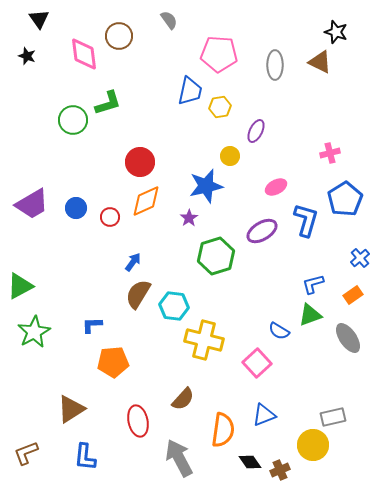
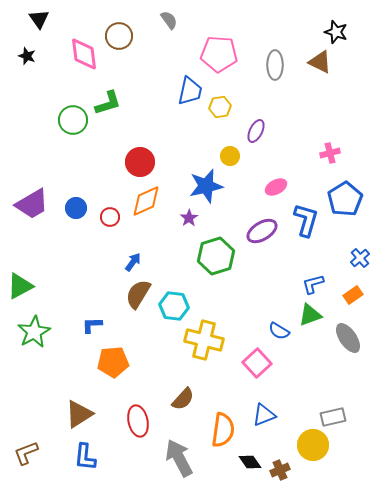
brown triangle at (71, 409): moved 8 px right, 5 px down
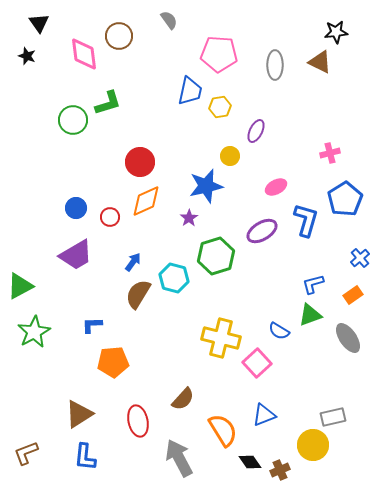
black triangle at (39, 19): moved 4 px down
black star at (336, 32): rotated 25 degrees counterclockwise
purple trapezoid at (32, 204): moved 44 px right, 51 px down
cyan hexagon at (174, 306): moved 28 px up; rotated 8 degrees clockwise
yellow cross at (204, 340): moved 17 px right, 2 px up
orange semicircle at (223, 430): rotated 40 degrees counterclockwise
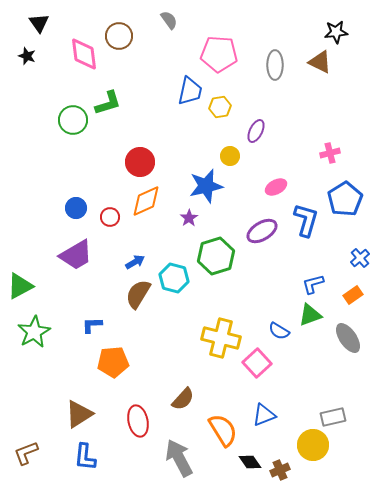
blue arrow at (133, 262): moved 2 px right; rotated 24 degrees clockwise
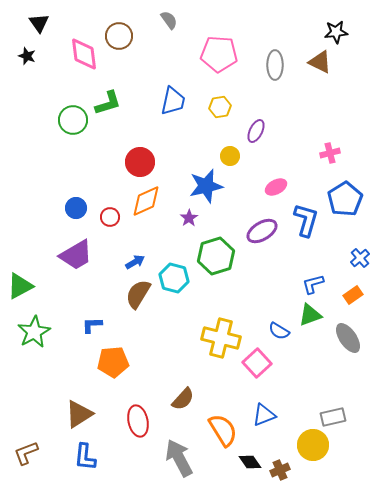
blue trapezoid at (190, 91): moved 17 px left, 10 px down
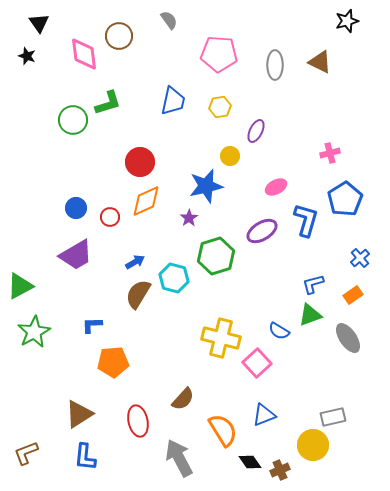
black star at (336, 32): moved 11 px right, 11 px up; rotated 10 degrees counterclockwise
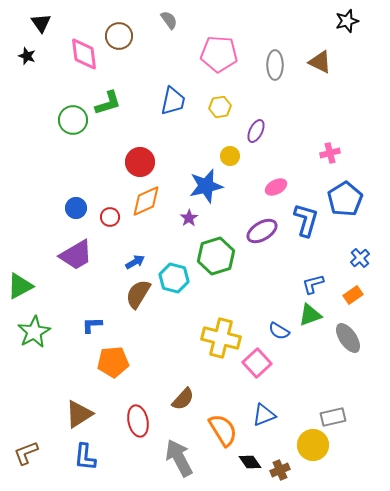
black triangle at (39, 23): moved 2 px right
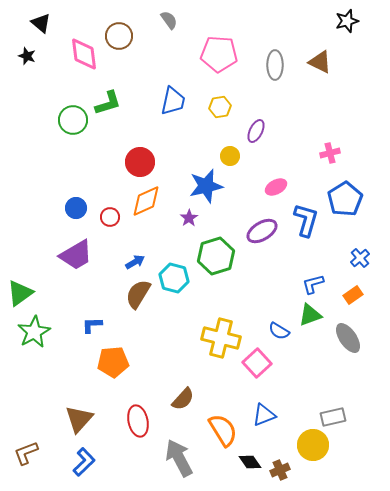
black triangle at (41, 23): rotated 15 degrees counterclockwise
green triangle at (20, 286): moved 7 px down; rotated 8 degrees counterclockwise
brown triangle at (79, 414): moved 5 px down; rotated 16 degrees counterclockwise
blue L-shape at (85, 457): moved 1 px left, 5 px down; rotated 140 degrees counterclockwise
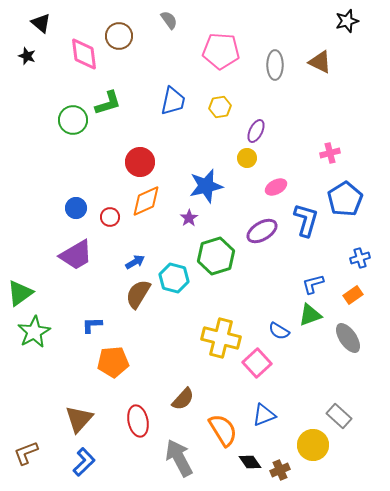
pink pentagon at (219, 54): moved 2 px right, 3 px up
yellow circle at (230, 156): moved 17 px right, 2 px down
blue cross at (360, 258): rotated 24 degrees clockwise
gray rectangle at (333, 417): moved 6 px right, 1 px up; rotated 55 degrees clockwise
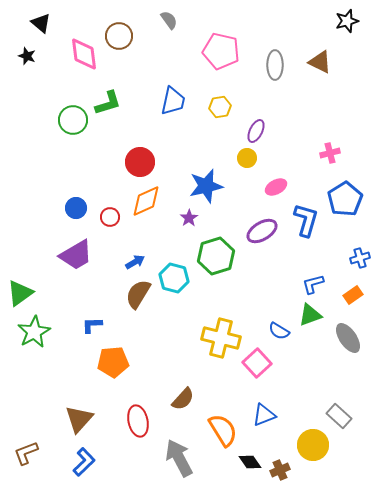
pink pentagon at (221, 51): rotated 9 degrees clockwise
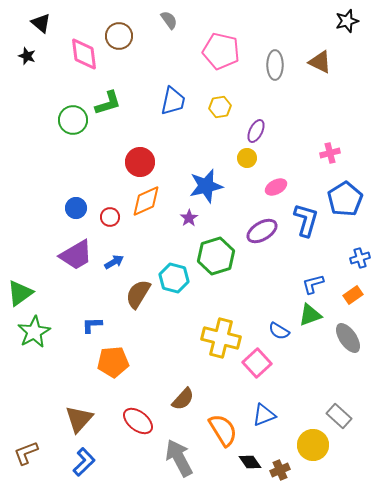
blue arrow at (135, 262): moved 21 px left
red ellipse at (138, 421): rotated 40 degrees counterclockwise
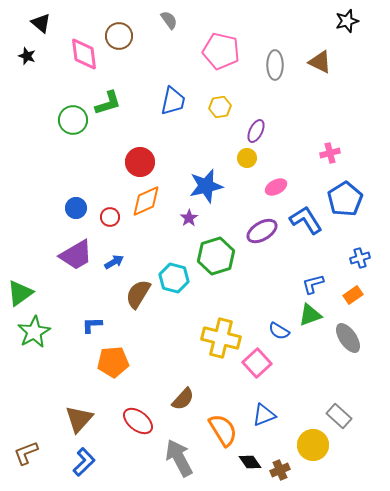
blue L-shape at (306, 220): rotated 48 degrees counterclockwise
